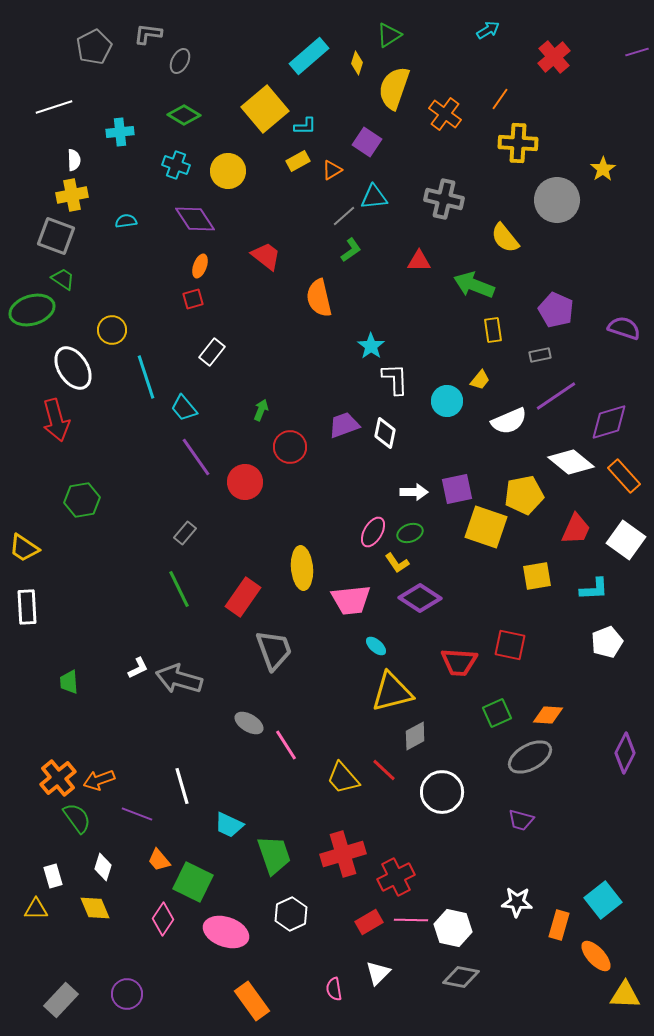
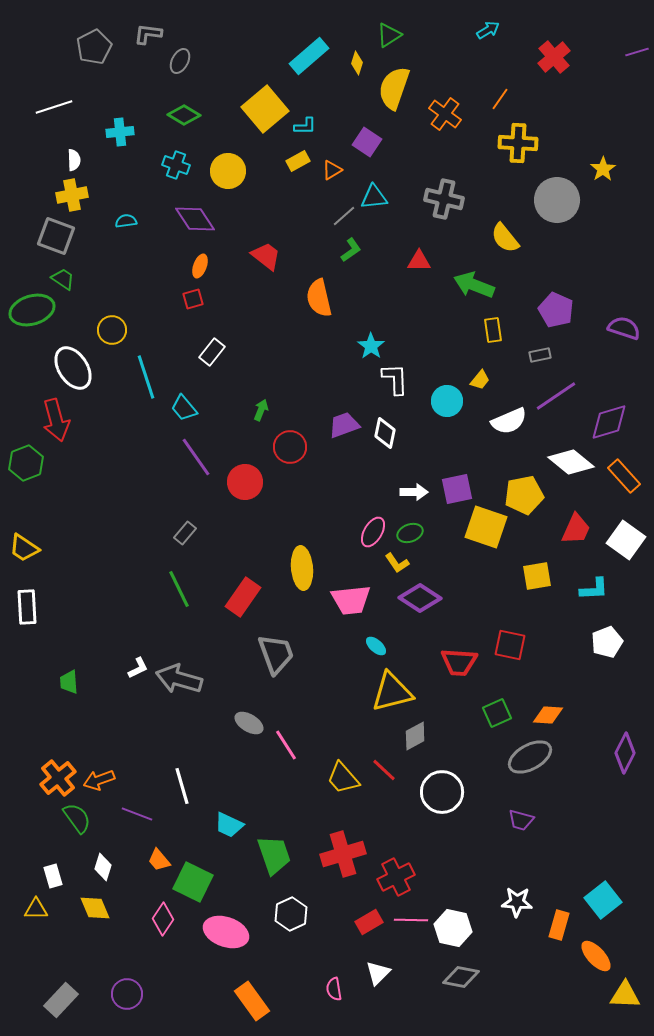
green hexagon at (82, 500): moved 56 px left, 37 px up; rotated 12 degrees counterclockwise
gray trapezoid at (274, 650): moved 2 px right, 4 px down
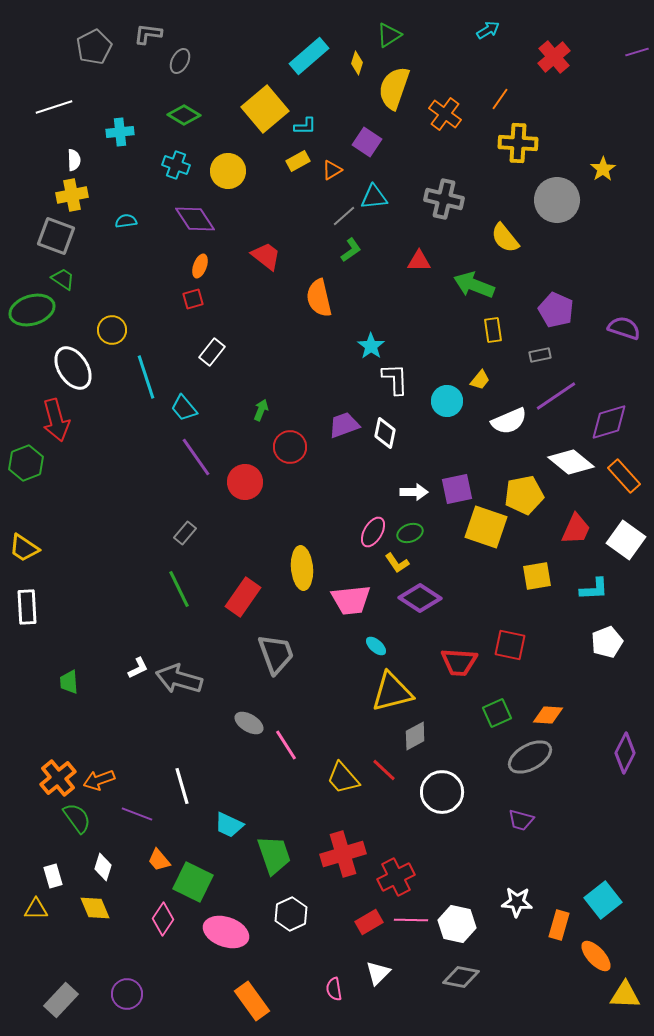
white hexagon at (453, 928): moved 4 px right, 4 px up
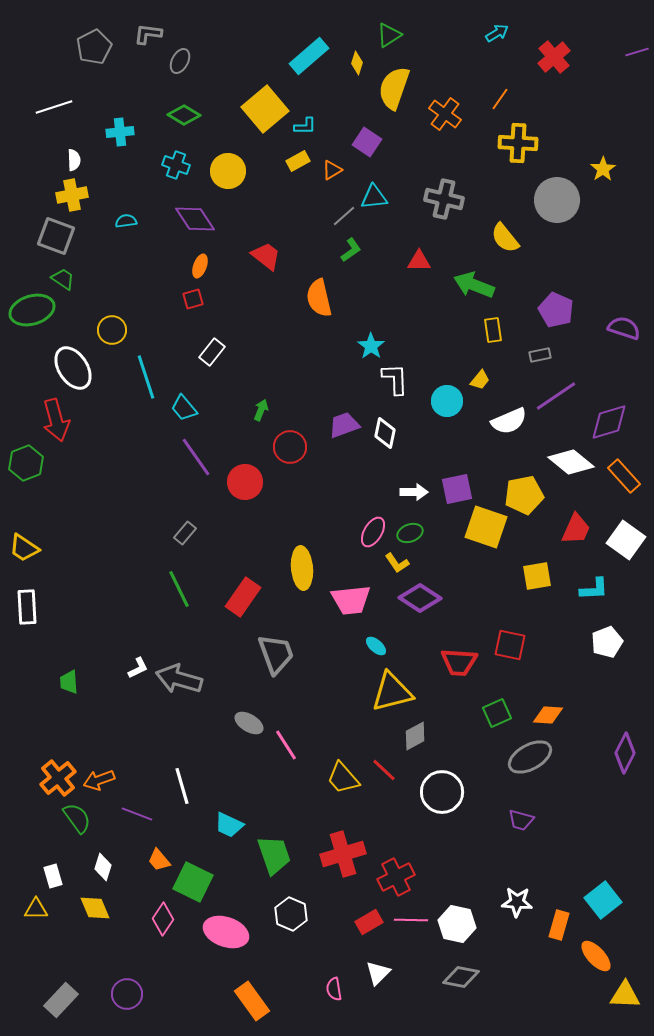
cyan arrow at (488, 30): moved 9 px right, 3 px down
white hexagon at (291, 914): rotated 12 degrees counterclockwise
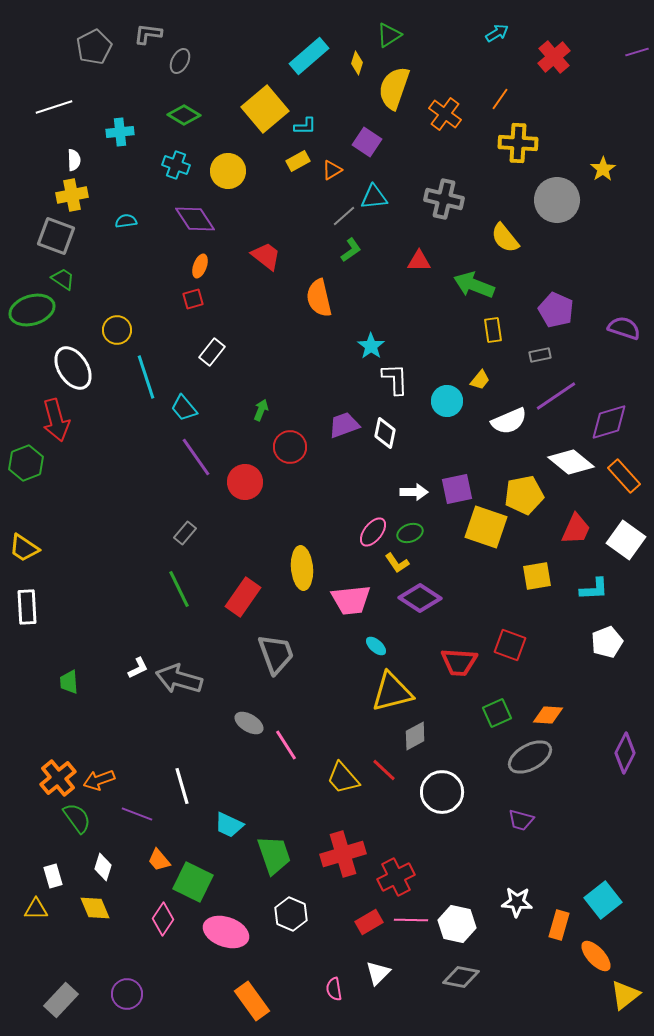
yellow circle at (112, 330): moved 5 px right
pink ellipse at (373, 532): rotated 8 degrees clockwise
red square at (510, 645): rotated 8 degrees clockwise
yellow triangle at (625, 995): rotated 40 degrees counterclockwise
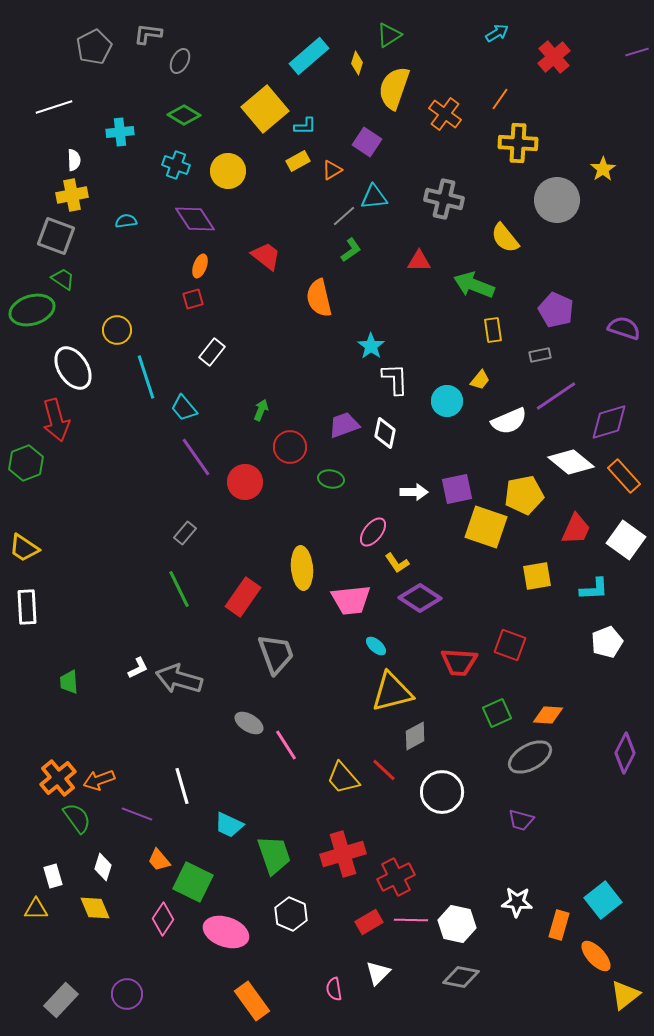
green ellipse at (410, 533): moved 79 px left, 54 px up; rotated 30 degrees clockwise
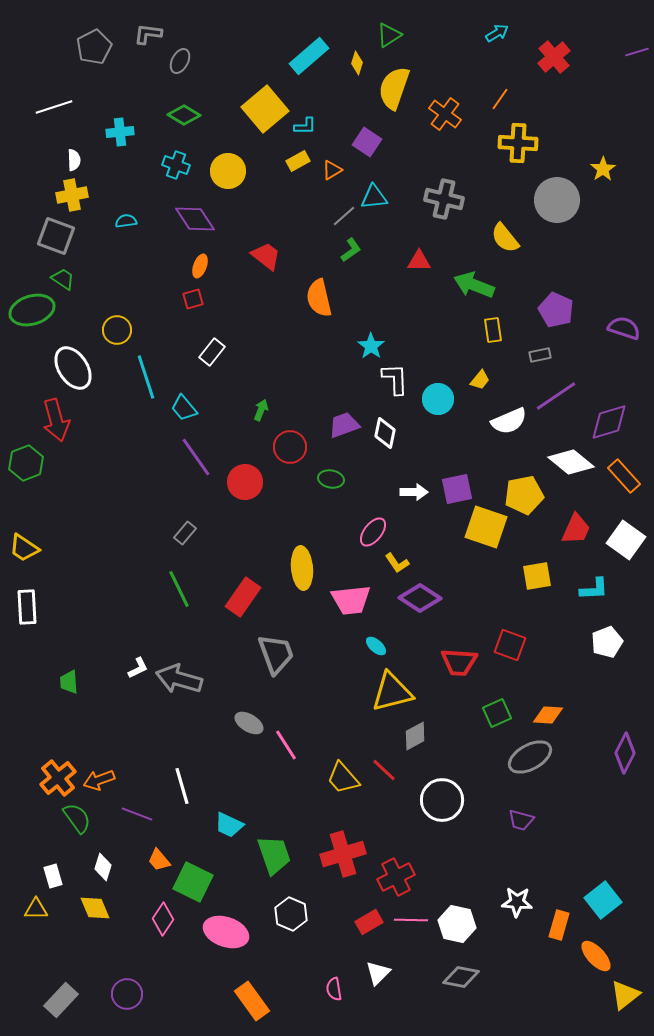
cyan circle at (447, 401): moved 9 px left, 2 px up
white circle at (442, 792): moved 8 px down
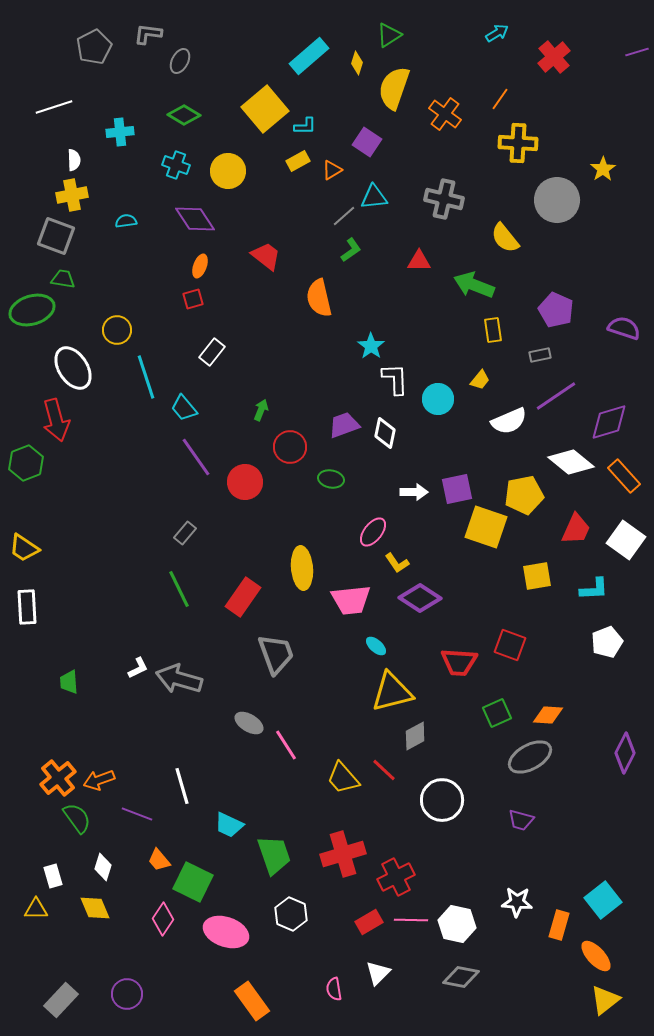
green trapezoid at (63, 279): rotated 25 degrees counterclockwise
yellow triangle at (625, 995): moved 20 px left, 5 px down
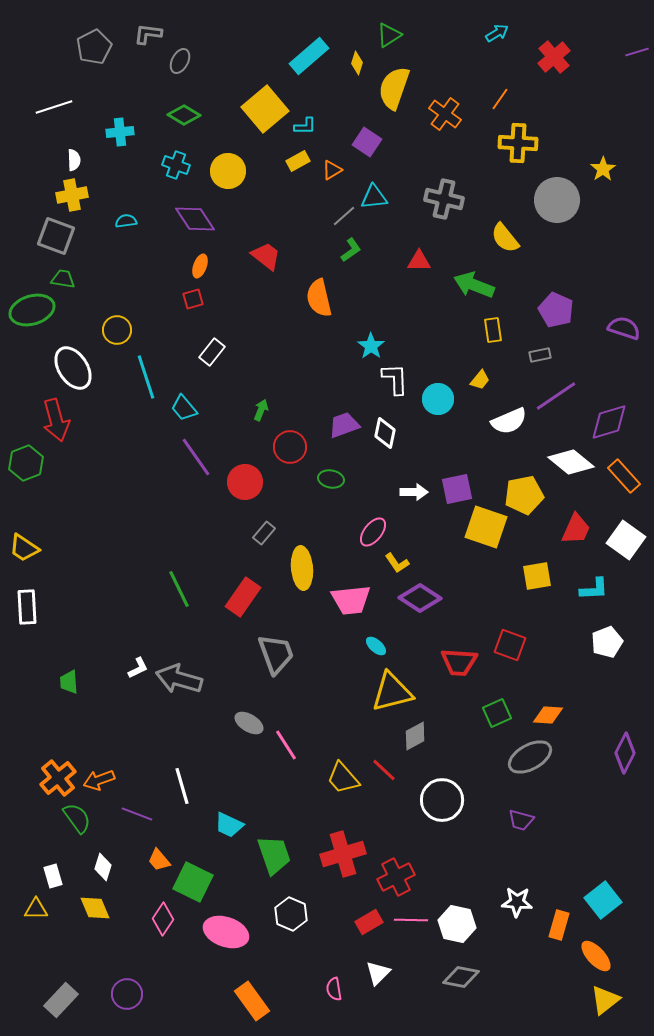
gray rectangle at (185, 533): moved 79 px right
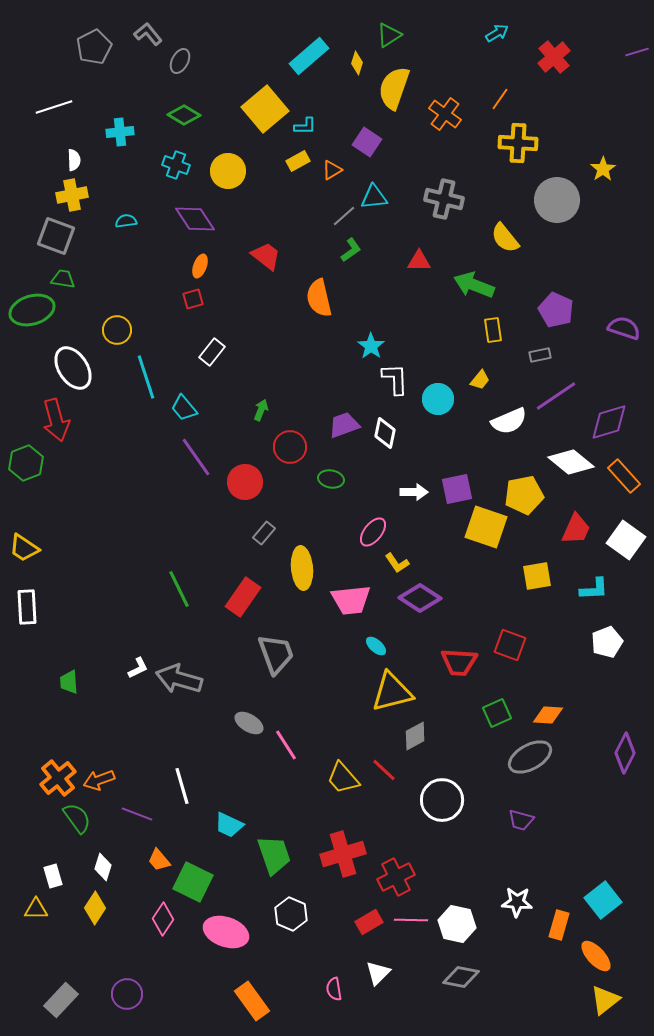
gray L-shape at (148, 34): rotated 44 degrees clockwise
yellow diamond at (95, 908): rotated 56 degrees clockwise
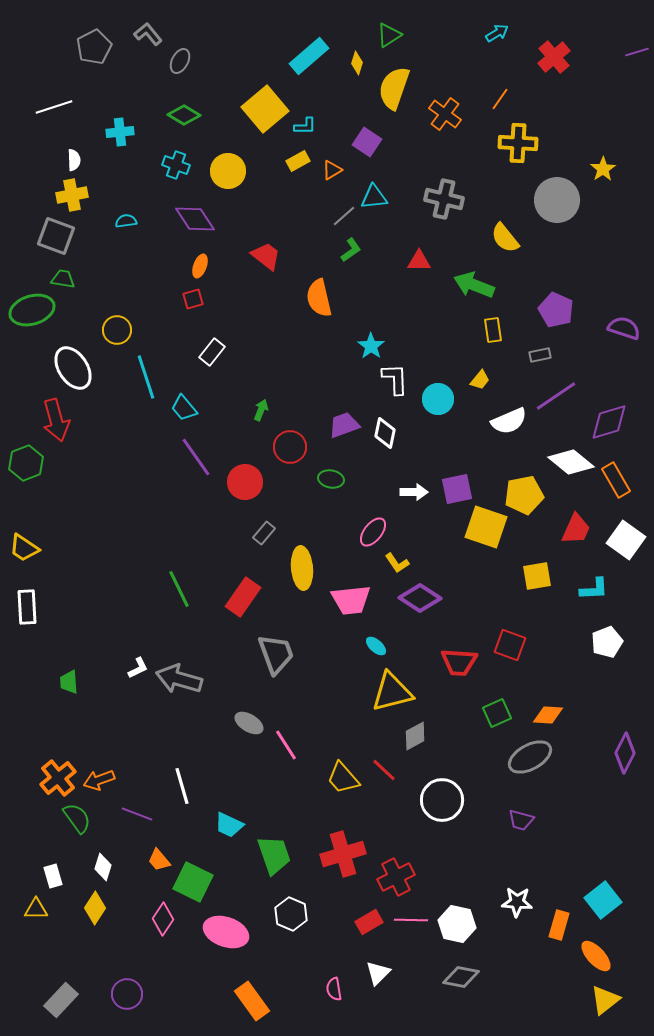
orange rectangle at (624, 476): moved 8 px left, 4 px down; rotated 12 degrees clockwise
